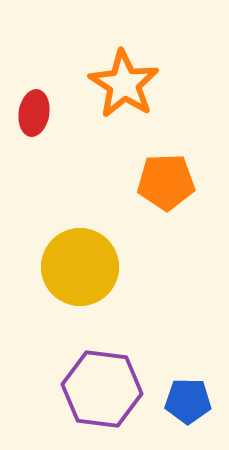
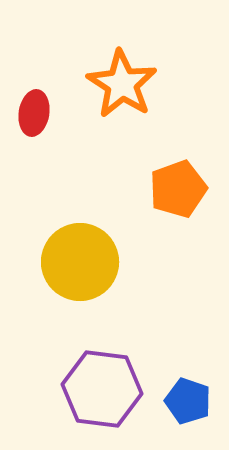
orange star: moved 2 px left
orange pentagon: moved 12 px right, 7 px down; rotated 18 degrees counterclockwise
yellow circle: moved 5 px up
blue pentagon: rotated 18 degrees clockwise
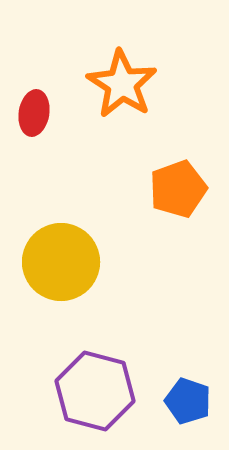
yellow circle: moved 19 px left
purple hexagon: moved 7 px left, 2 px down; rotated 8 degrees clockwise
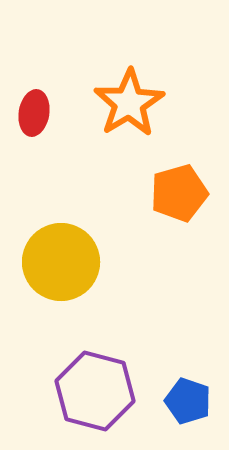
orange star: moved 7 px right, 19 px down; rotated 8 degrees clockwise
orange pentagon: moved 1 px right, 4 px down; rotated 4 degrees clockwise
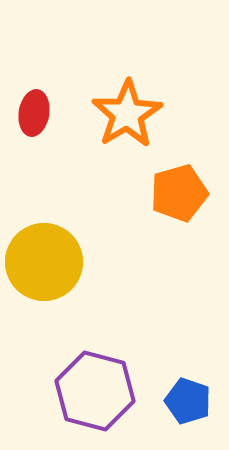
orange star: moved 2 px left, 11 px down
yellow circle: moved 17 px left
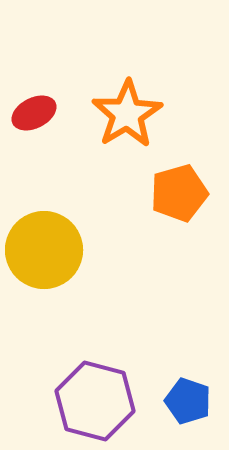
red ellipse: rotated 54 degrees clockwise
yellow circle: moved 12 px up
purple hexagon: moved 10 px down
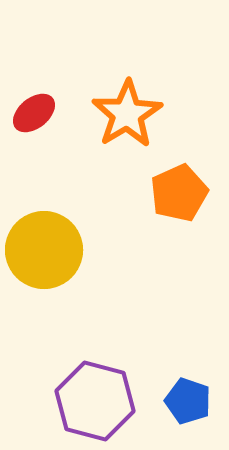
red ellipse: rotated 12 degrees counterclockwise
orange pentagon: rotated 8 degrees counterclockwise
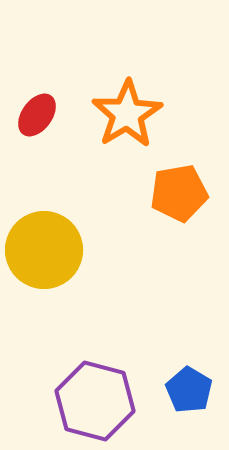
red ellipse: moved 3 px right, 2 px down; rotated 15 degrees counterclockwise
orange pentagon: rotated 14 degrees clockwise
blue pentagon: moved 1 px right, 11 px up; rotated 12 degrees clockwise
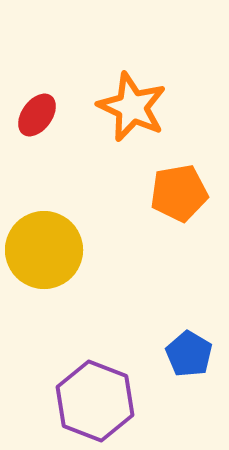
orange star: moved 5 px right, 7 px up; rotated 16 degrees counterclockwise
blue pentagon: moved 36 px up
purple hexagon: rotated 6 degrees clockwise
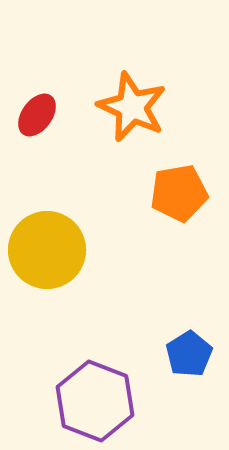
yellow circle: moved 3 px right
blue pentagon: rotated 9 degrees clockwise
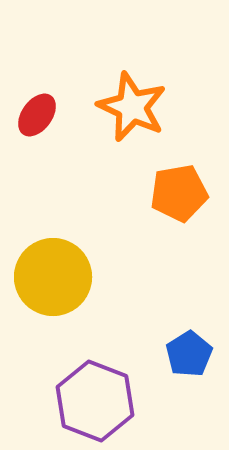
yellow circle: moved 6 px right, 27 px down
